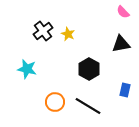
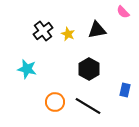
black triangle: moved 24 px left, 14 px up
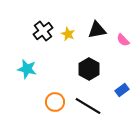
pink semicircle: moved 28 px down
blue rectangle: moved 3 px left; rotated 40 degrees clockwise
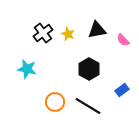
black cross: moved 2 px down
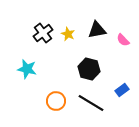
black hexagon: rotated 15 degrees counterclockwise
orange circle: moved 1 px right, 1 px up
black line: moved 3 px right, 3 px up
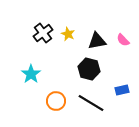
black triangle: moved 11 px down
cyan star: moved 4 px right, 5 px down; rotated 24 degrees clockwise
blue rectangle: rotated 24 degrees clockwise
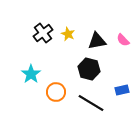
orange circle: moved 9 px up
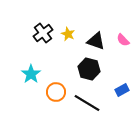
black triangle: moved 1 px left; rotated 30 degrees clockwise
blue rectangle: rotated 16 degrees counterclockwise
black line: moved 4 px left
